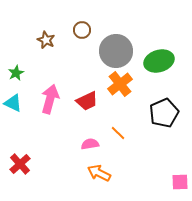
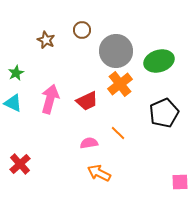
pink semicircle: moved 1 px left, 1 px up
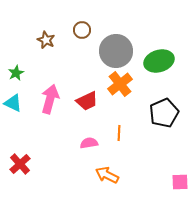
orange line: moved 1 px right; rotated 49 degrees clockwise
orange arrow: moved 8 px right, 2 px down
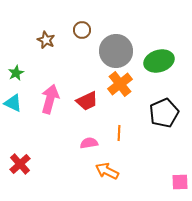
orange arrow: moved 4 px up
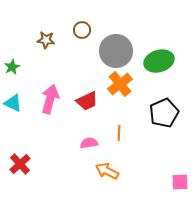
brown star: rotated 18 degrees counterclockwise
green star: moved 4 px left, 6 px up
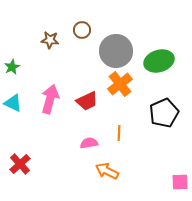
brown star: moved 4 px right
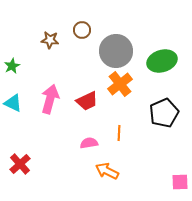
green ellipse: moved 3 px right
green star: moved 1 px up
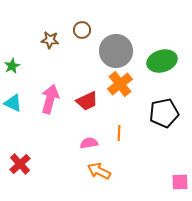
black pentagon: rotated 12 degrees clockwise
orange arrow: moved 8 px left
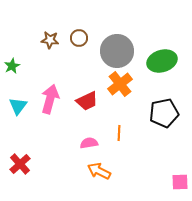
brown circle: moved 3 px left, 8 px down
gray circle: moved 1 px right
cyan triangle: moved 5 px right, 3 px down; rotated 42 degrees clockwise
